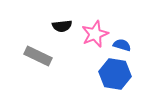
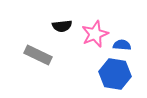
blue semicircle: rotated 12 degrees counterclockwise
gray rectangle: moved 1 px up
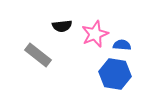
gray rectangle: rotated 12 degrees clockwise
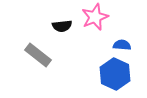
pink star: moved 17 px up
blue hexagon: rotated 16 degrees clockwise
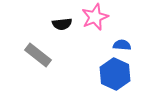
black semicircle: moved 2 px up
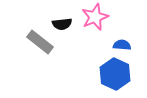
gray rectangle: moved 2 px right, 13 px up
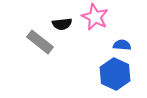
pink star: rotated 24 degrees counterclockwise
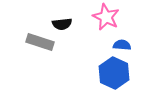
pink star: moved 11 px right
gray rectangle: rotated 20 degrees counterclockwise
blue hexagon: moved 1 px left, 1 px up
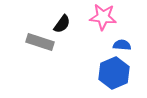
pink star: moved 3 px left; rotated 20 degrees counterclockwise
black semicircle: rotated 48 degrees counterclockwise
blue hexagon: rotated 12 degrees clockwise
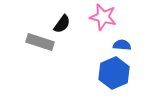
pink star: rotated 8 degrees clockwise
